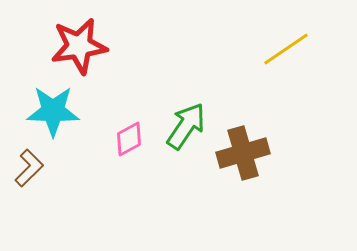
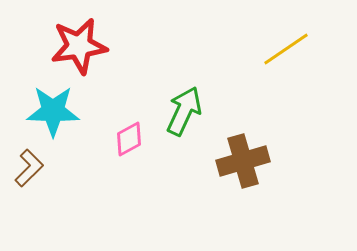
green arrow: moved 2 px left, 15 px up; rotated 9 degrees counterclockwise
brown cross: moved 8 px down
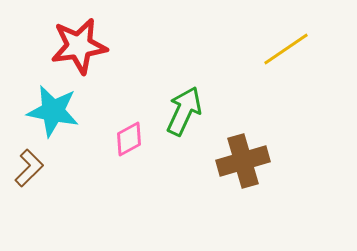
cyan star: rotated 10 degrees clockwise
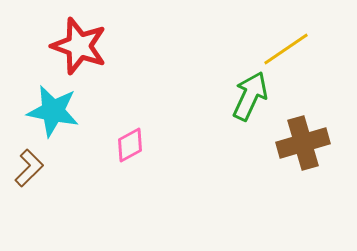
red star: rotated 28 degrees clockwise
green arrow: moved 66 px right, 15 px up
pink diamond: moved 1 px right, 6 px down
brown cross: moved 60 px right, 18 px up
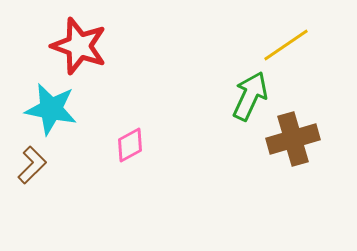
yellow line: moved 4 px up
cyan star: moved 2 px left, 2 px up
brown cross: moved 10 px left, 4 px up
brown L-shape: moved 3 px right, 3 px up
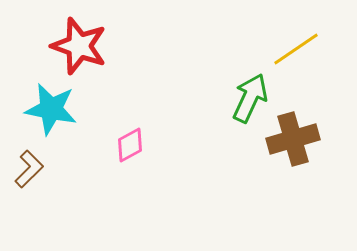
yellow line: moved 10 px right, 4 px down
green arrow: moved 2 px down
brown L-shape: moved 3 px left, 4 px down
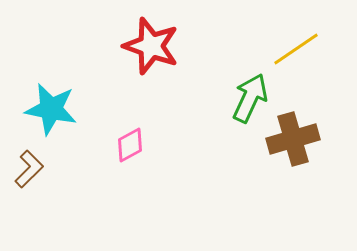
red star: moved 72 px right
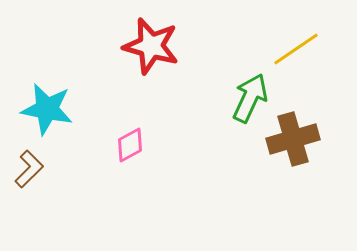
red star: rotated 4 degrees counterclockwise
cyan star: moved 4 px left
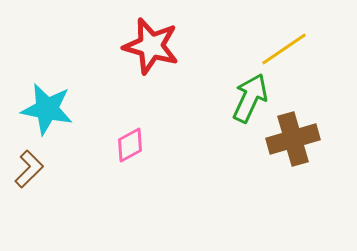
yellow line: moved 12 px left
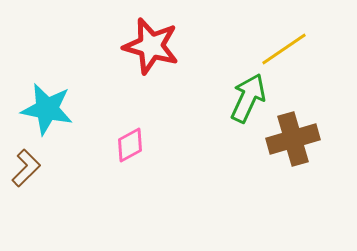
green arrow: moved 2 px left
brown L-shape: moved 3 px left, 1 px up
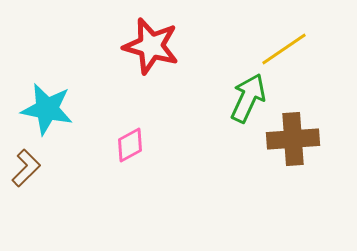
brown cross: rotated 12 degrees clockwise
